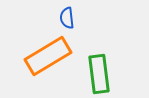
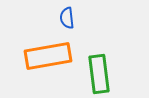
orange rectangle: rotated 21 degrees clockwise
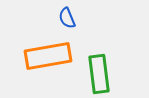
blue semicircle: rotated 15 degrees counterclockwise
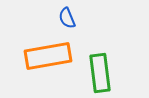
green rectangle: moved 1 px right, 1 px up
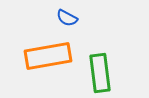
blue semicircle: rotated 40 degrees counterclockwise
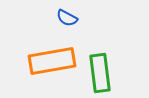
orange rectangle: moved 4 px right, 5 px down
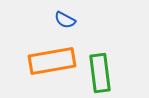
blue semicircle: moved 2 px left, 2 px down
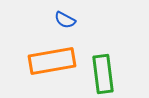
green rectangle: moved 3 px right, 1 px down
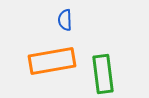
blue semicircle: rotated 60 degrees clockwise
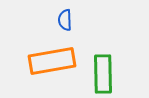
green rectangle: rotated 6 degrees clockwise
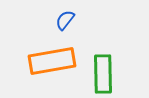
blue semicircle: rotated 40 degrees clockwise
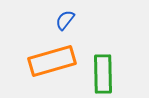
orange rectangle: rotated 6 degrees counterclockwise
